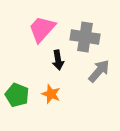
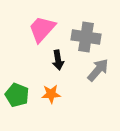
gray cross: moved 1 px right
gray arrow: moved 1 px left, 1 px up
orange star: rotated 24 degrees counterclockwise
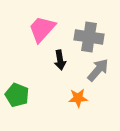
gray cross: moved 3 px right
black arrow: moved 2 px right
orange star: moved 27 px right, 4 px down
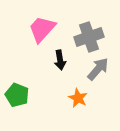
gray cross: rotated 28 degrees counterclockwise
gray arrow: moved 1 px up
orange star: rotated 30 degrees clockwise
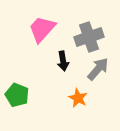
black arrow: moved 3 px right, 1 px down
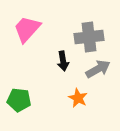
pink trapezoid: moved 15 px left
gray cross: rotated 12 degrees clockwise
gray arrow: rotated 20 degrees clockwise
green pentagon: moved 2 px right, 5 px down; rotated 15 degrees counterclockwise
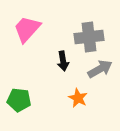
gray arrow: moved 2 px right
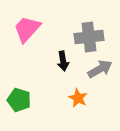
green pentagon: rotated 10 degrees clockwise
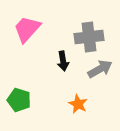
orange star: moved 6 px down
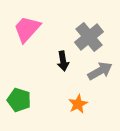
gray cross: rotated 32 degrees counterclockwise
gray arrow: moved 2 px down
orange star: rotated 18 degrees clockwise
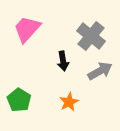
gray cross: moved 2 px right, 1 px up; rotated 12 degrees counterclockwise
green pentagon: rotated 15 degrees clockwise
orange star: moved 9 px left, 2 px up
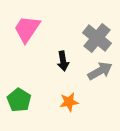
pink trapezoid: rotated 8 degrees counterclockwise
gray cross: moved 6 px right, 2 px down
orange star: rotated 18 degrees clockwise
